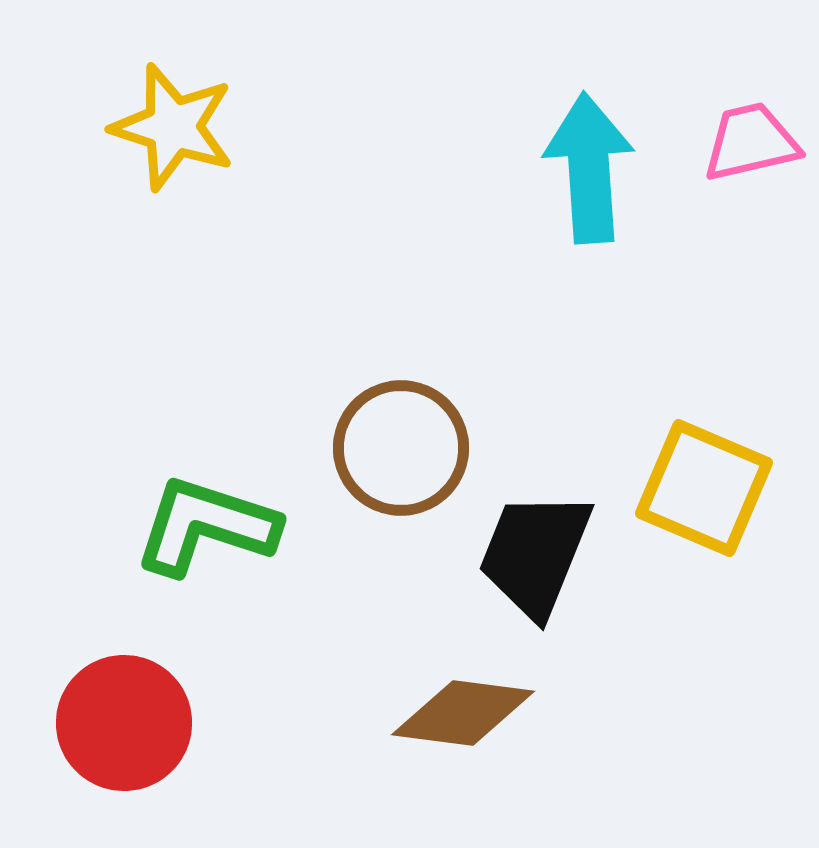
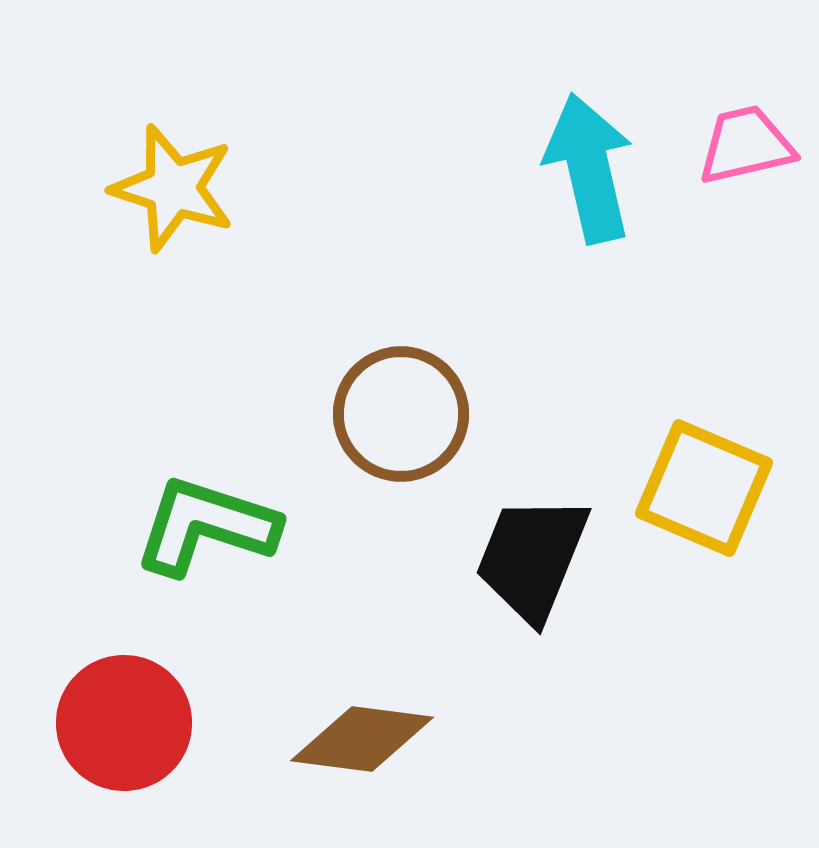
yellow star: moved 61 px down
pink trapezoid: moved 5 px left, 3 px down
cyan arrow: rotated 9 degrees counterclockwise
brown circle: moved 34 px up
black trapezoid: moved 3 px left, 4 px down
brown diamond: moved 101 px left, 26 px down
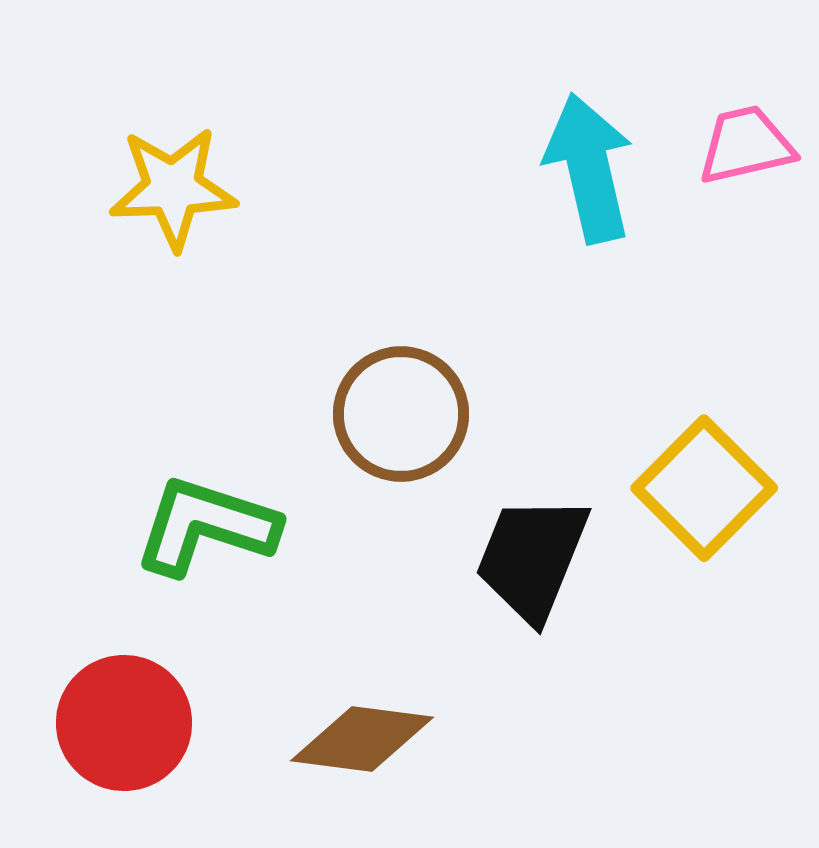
yellow star: rotated 20 degrees counterclockwise
yellow square: rotated 22 degrees clockwise
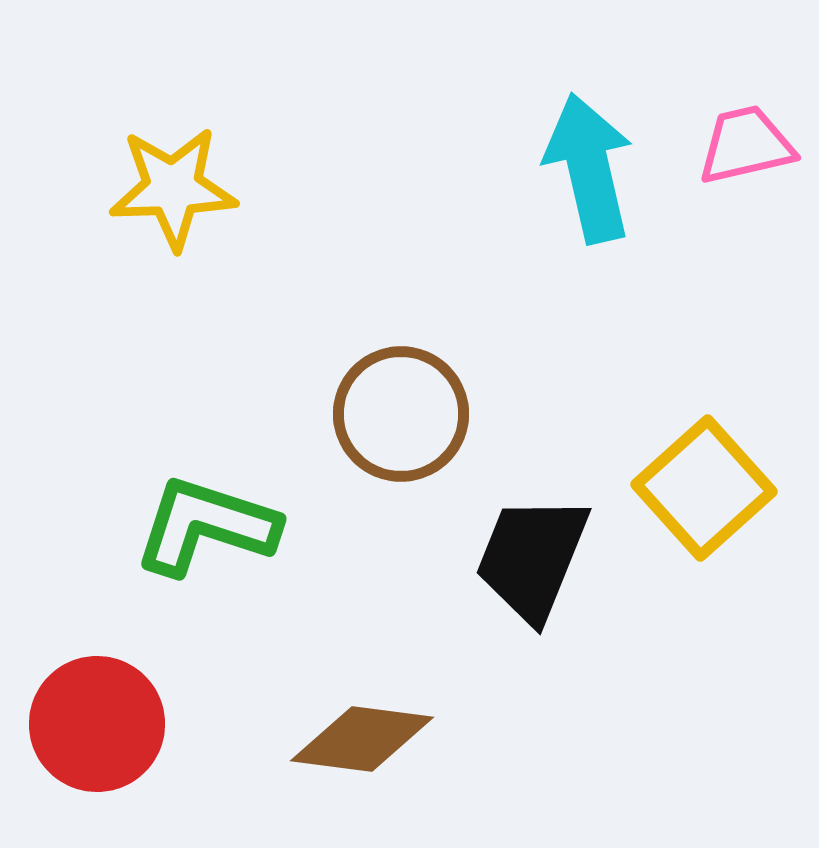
yellow square: rotated 3 degrees clockwise
red circle: moved 27 px left, 1 px down
